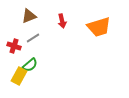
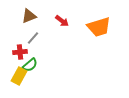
red arrow: rotated 40 degrees counterclockwise
gray line: rotated 16 degrees counterclockwise
red cross: moved 6 px right, 6 px down; rotated 24 degrees counterclockwise
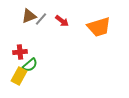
gray line: moved 8 px right, 19 px up
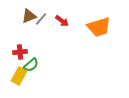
green semicircle: moved 1 px right
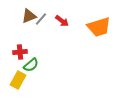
yellow rectangle: moved 1 px left, 4 px down
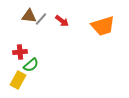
brown triangle: rotated 28 degrees clockwise
orange trapezoid: moved 4 px right, 1 px up
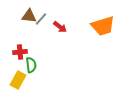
red arrow: moved 2 px left, 6 px down
green semicircle: rotated 56 degrees counterclockwise
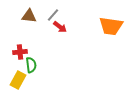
gray line: moved 12 px right, 4 px up
orange trapezoid: moved 8 px right; rotated 25 degrees clockwise
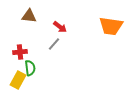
gray line: moved 1 px right, 29 px down
green semicircle: moved 1 px left, 3 px down
